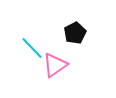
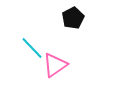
black pentagon: moved 2 px left, 15 px up
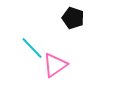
black pentagon: rotated 25 degrees counterclockwise
